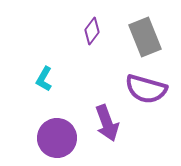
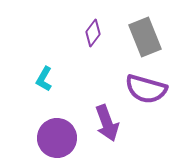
purple diamond: moved 1 px right, 2 px down
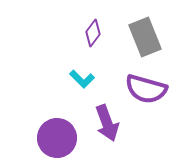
cyan L-shape: moved 38 px right; rotated 75 degrees counterclockwise
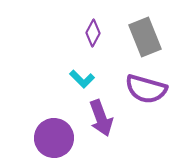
purple diamond: rotated 8 degrees counterclockwise
purple arrow: moved 6 px left, 5 px up
purple circle: moved 3 px left
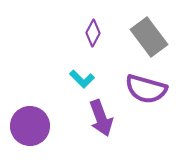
gray rectangle: moved 4 px right; rotated 15 degrees counterclockwise
purple circle: moved 24 px left, 12 px up
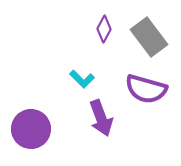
purple diamond: moved 11 px right, 4 px up
purple circle: moved 1 px right, 3 px down
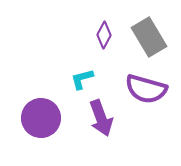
purple diamond: moved 6 px down
gray rectangle: rotated 6 degrees clockwise
cyan L-shape: rotated 120 degrees clockwise
purple circle: moved 10 px right, 11 px up
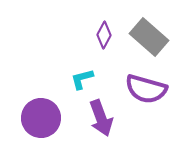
gray rectangle: rotated 18 degrees counterclockwise
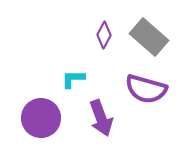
cyan L-shape: moved 9 px left; rotated 15 degrees clockwise
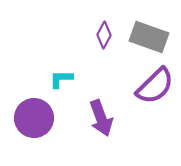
gray rectangle: rotated 21 degrees counterclockwise
cyan L-shape: moved 12 px left
purple semicircle: moved 9 px right, 3 px up; rotated 60 degrees counterclockwise
purple circle: moved 7 px left
